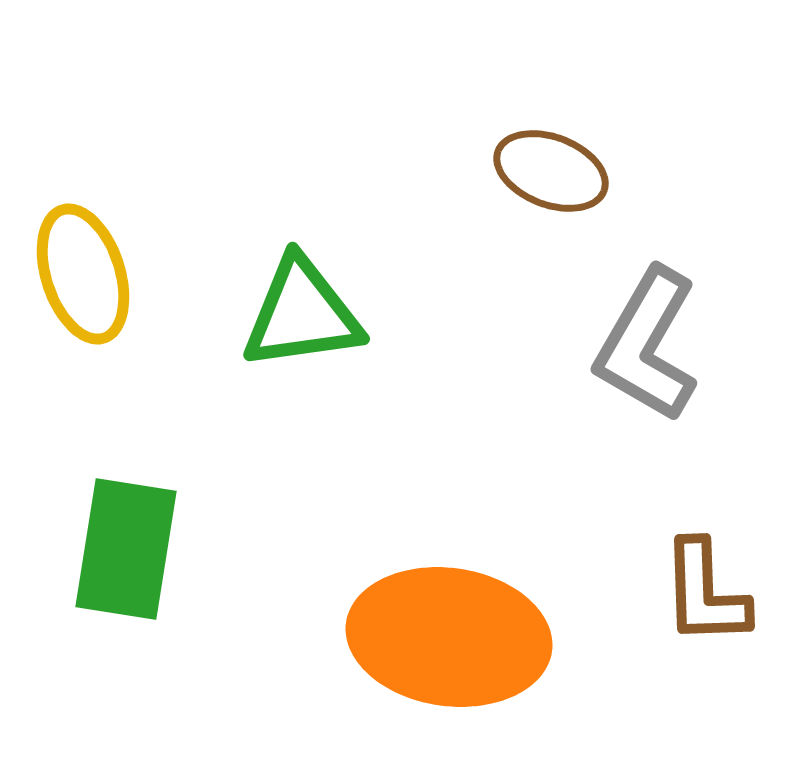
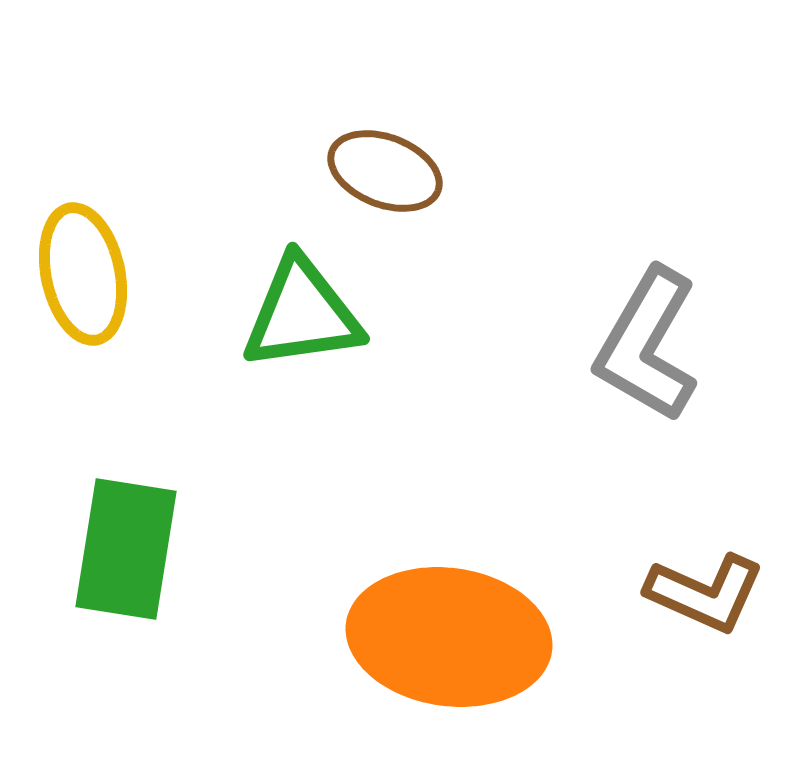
brown ellipse: moved 166 px left
yellow ellipse: rotated 6 degrees clockwise
brown L-shape: rotated 64 degrees counterclockwise
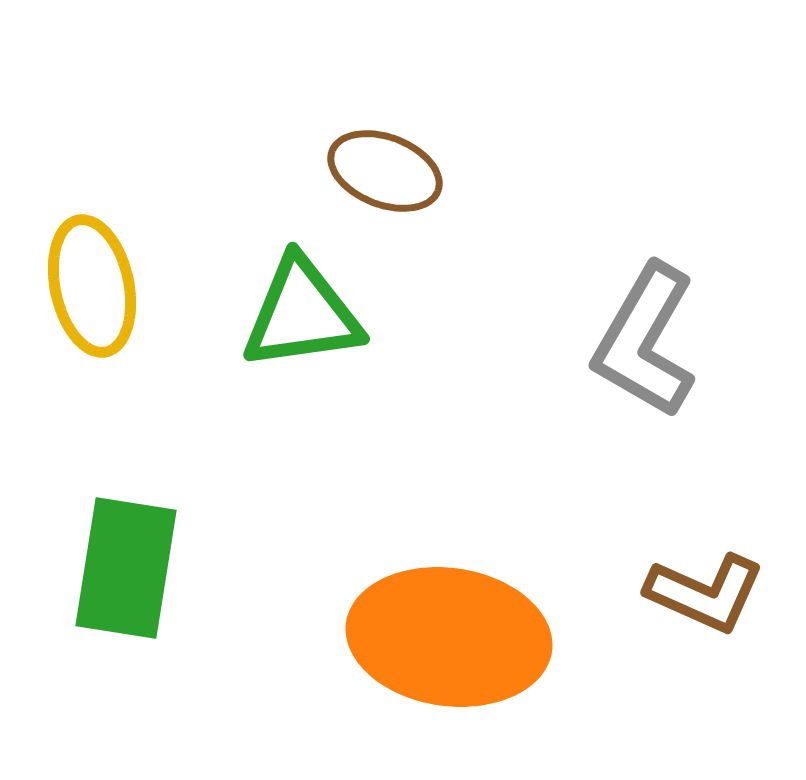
yellow ellipse: moved 9 px right, 12 px down
gray L-shape: moved 2 px left, 4 px up
green rectangle: moved 19 px down
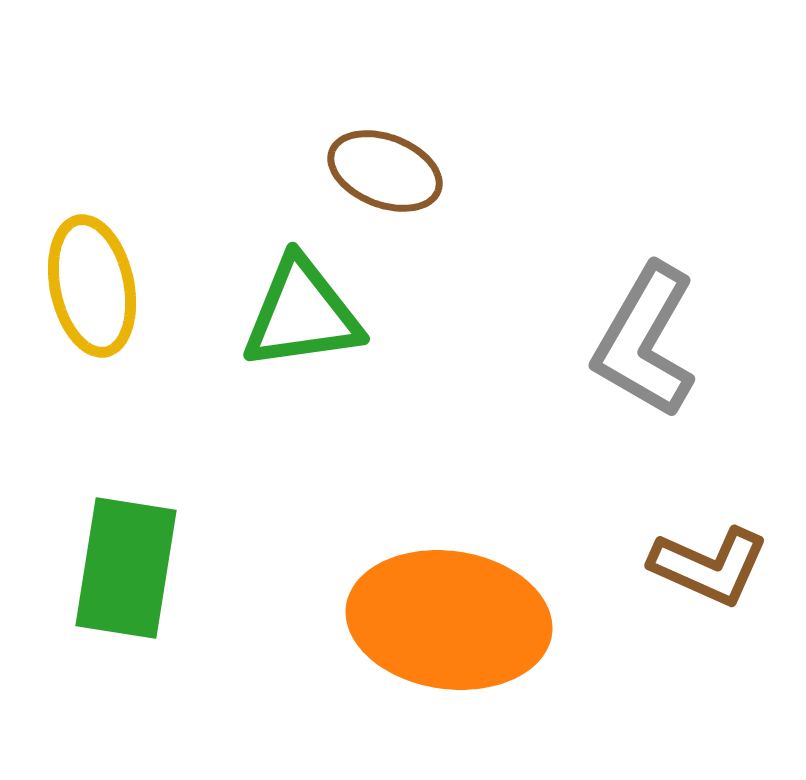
brown L-shape: moved 4 px right, 27 px up
orange ellipse: moved 17 px up
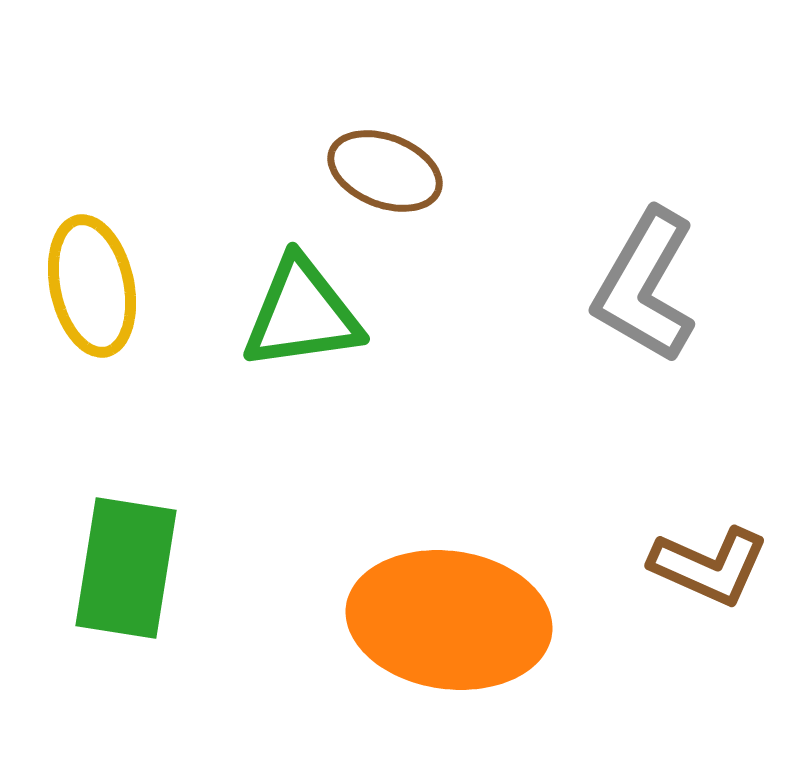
gray L-shape: moved 55 px up
